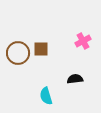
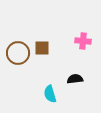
pink cross: rotated 35 degrees clockwise
brown square: moved 1 px right, 1 px up
cyan semicircle: moved 4 px right, 2 px up
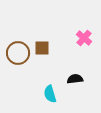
pink cross: moved 1 px right, 3 px up; rotated 35 degrees clockwise
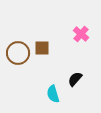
pink cross: moved 3 px left, 4 px up
black semicircle: rotated 42 degrees counterclockwise
cyan semicircle: moved 3 px right
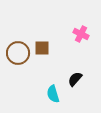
pink cross: rotated 14 degrees counterclockwise
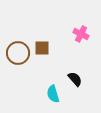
black semicircle: rotated 98 degrees clockwise
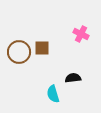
brown circle: moved 1 px right, 1 px up
black semicircle: moved 2 px left, 1 px up; rotated 56 degrees counterclockwise
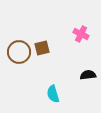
brown square: rotated 14 degrees counterclockwise
black semicircle: moved 15 px right, 3 px up
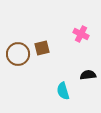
brown circle: moved 1 px left, 2 px down
cyan semicircle: moved 10 px right, 3 px up
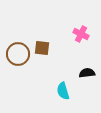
brown square: rotated 21 degrees clockwise
black semicircle: moved 1 px left, 2 px up
